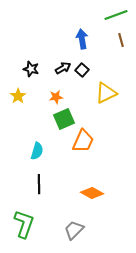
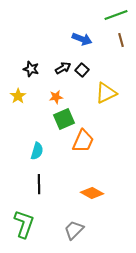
blue arrow: rotated 120 degrees clockwise
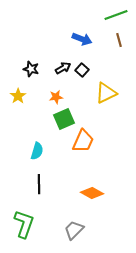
brown line: moved 2 px left
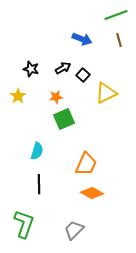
black square: moved 1 px right, 5 px down
orange trapezoid: moved 3 px right, 23 px down
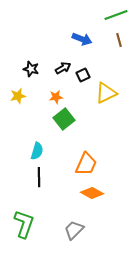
black square: rotated 24 degrees clockwise
yellow star: rotated 21 degrees clockwise
green square: rotated 15 degrees counterclockwise
black line: moved 7 px up
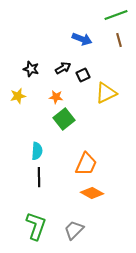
orange star: rotated 16 degrees clockwise
cyan semicircle: rotated 12 degrees counterclockwise
green L-shape: moved 12 px right, 2 px down
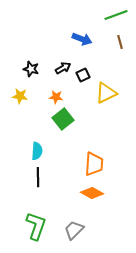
brown line: moved 1 px right, 2 px down
yellow star: moved 2 px right; rotated 21 degrees clockwise
green square: moved 1 px left
orange trapezoid: moved 8 px right; rotated 20 degrees counterclockwise
black line: moved 1 px left
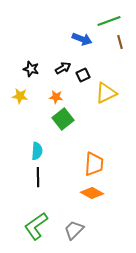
green line: moved 7 px left, 6 px down
green L-shape: rotated 144 degrees counterclockwise
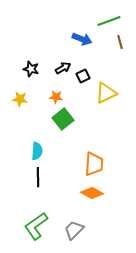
black square: moved 1 px down
yellow star: moved 3 px down
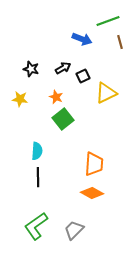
green line: moved 1 px left
orange star: rotated 16 degrees clockwise
